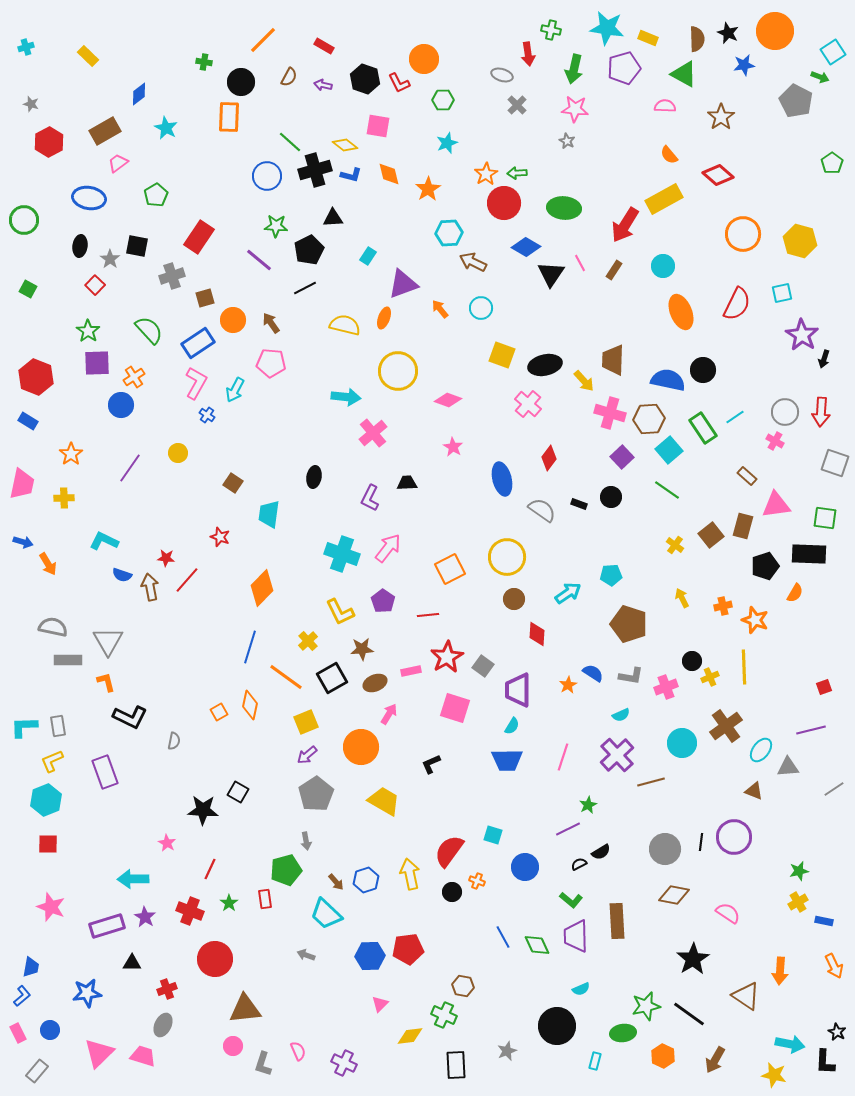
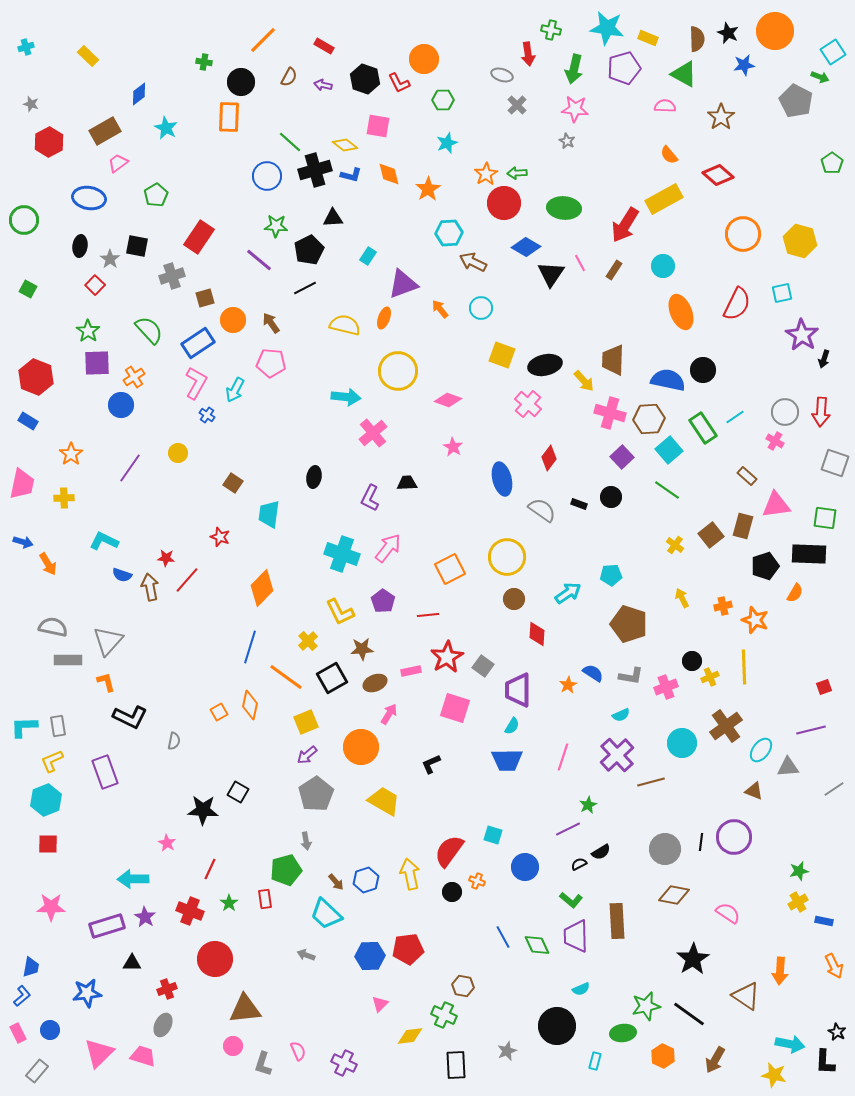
gray triangle at (108, 641): rotated 12 degrees clockwise
pink star at (51, 907): rotated 20 degrees counterclockwise
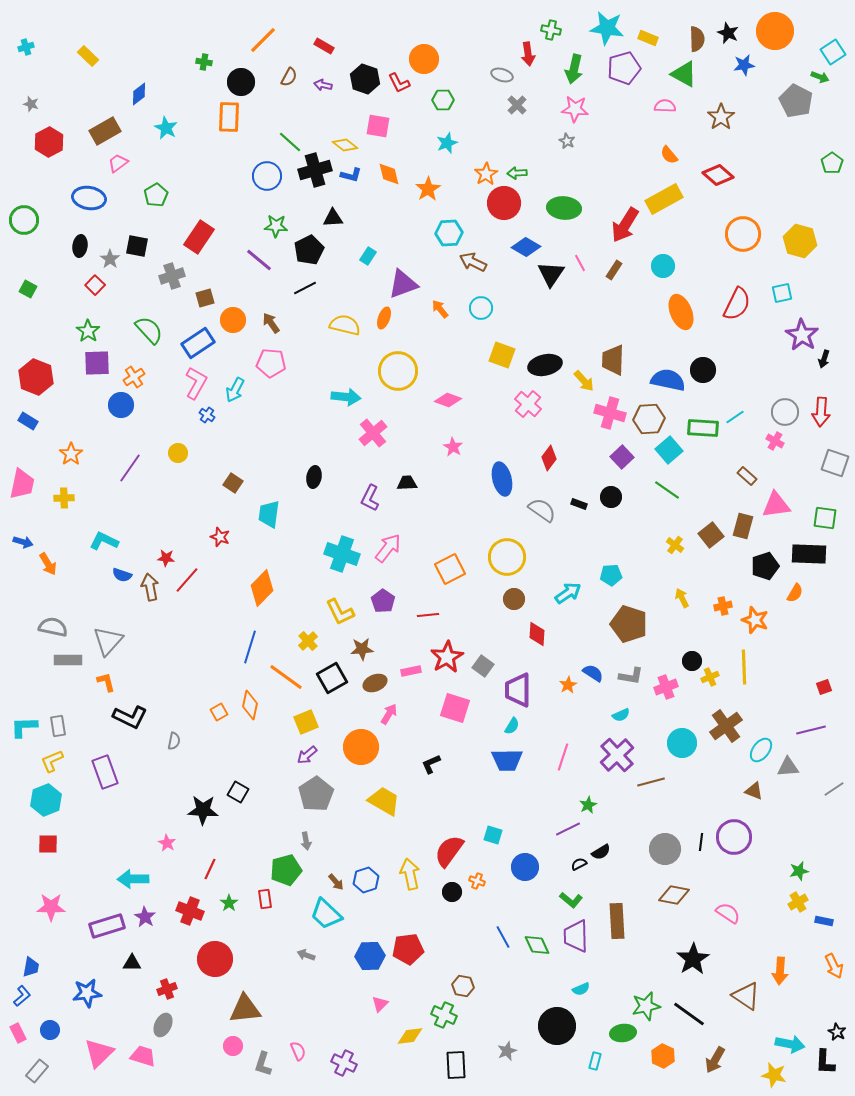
green rectangle at (703, 428): rotated 52 degrees counterclockwise
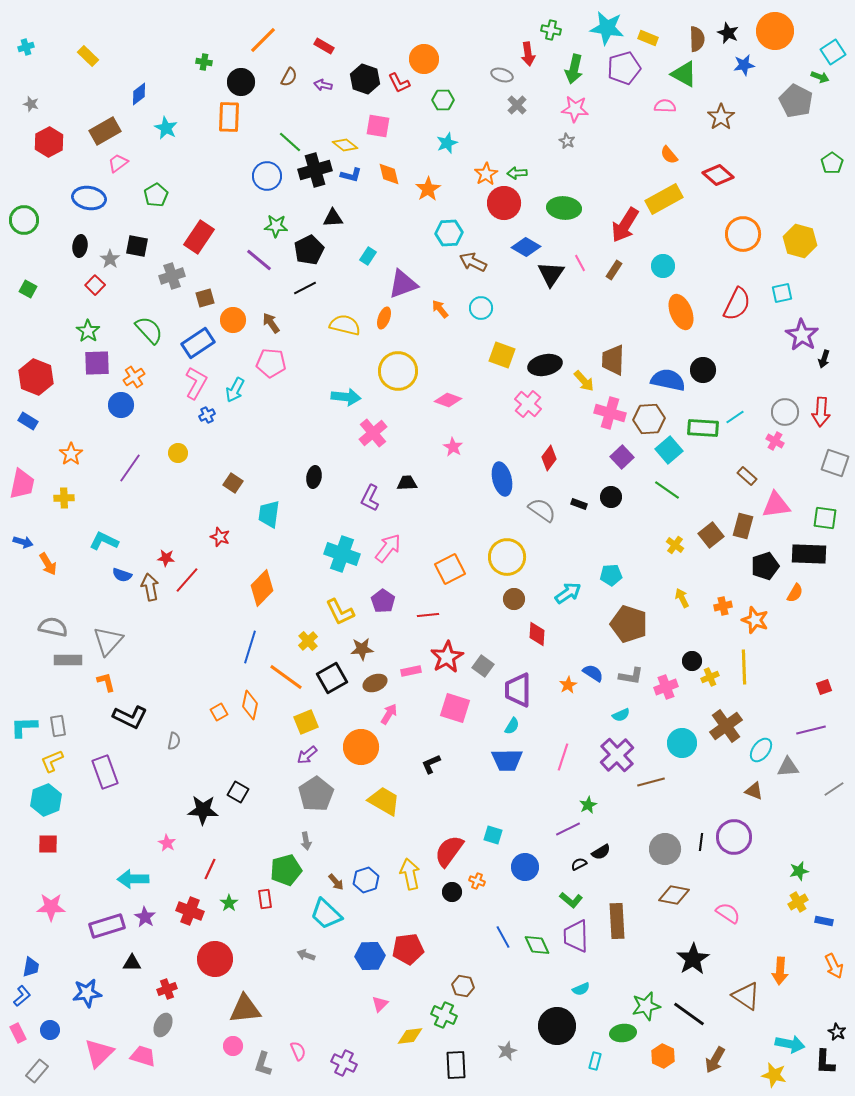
blue cross at (207, 415): rotated 28 degrees clockwise
